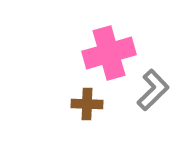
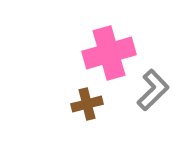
brown cross: rotated 16 degrees counterclockwise
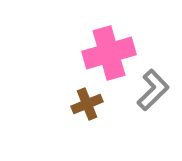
brown cross: rotated 8 degrees counterclockwise
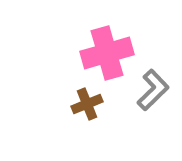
pink cross: moved 2 px left
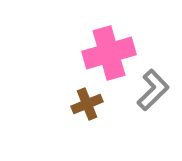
pink cross: moved 2 px right
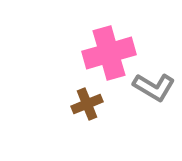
gray L-shape: moved 1 px right, 3 px up; rotated 75 degrees clockwise
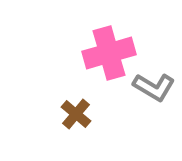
brown cross: moved 11 px left, 10 px down; rotated 28 degrees counterclockwise
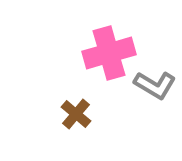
gray L-shape: moved 1 px right, 2 px up
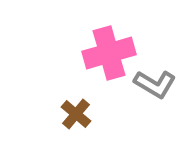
gray L-shape: moved 1 px up
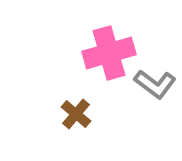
gray L-shape: rotated 6 degrees clockwise
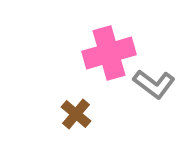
gray L-shape: moved 1 px left
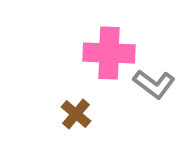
pink cross: rotated 18 degrees clockwise
